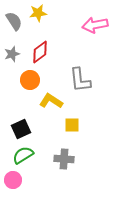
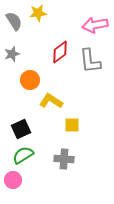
red diamond: moved 20 px right
gray L-shape: moved 10 px right, 19 px up
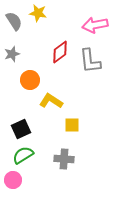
yellow star: rotated 18 degrees clockwise
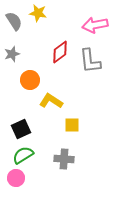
pink circle: moved 3 px right, 2 px up
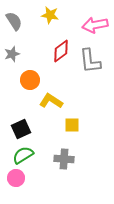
yellow star: moved 12 px right, 2 px down
red diamond: moved 1 px right, 1 px up
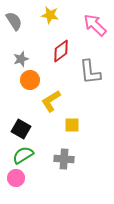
pink arrow: rotated 55 degrees clockwise
gray star: moved 9 px right, 5 px down
gray L-shape: moved 11 px down
yellow L-shape: rotated 65 degrees counterclockwise
black square: rotated 36 degrees counterclockwise
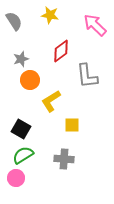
gray L-shape: moved 3 px left, 4 px down
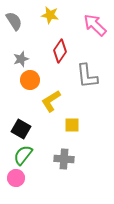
red diamond: moved 1 px left; rotated 20 degrees counterclockwise
green semicircle: rotated 20 degrees counterclockwise
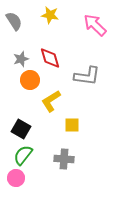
red diamond: moved 10 px left, 7 px down; rotated 50 degrees counterclockwise
gray L-shape: rotated 76 degrees counterclockwise
